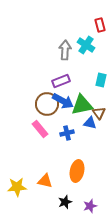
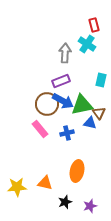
red rectangle: moved 6 px left
cyan cross: moved 1 px right, 1 px up
gray arrow: moved 3 px down
orange triangle: moved 2 px down
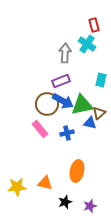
brown triangle: rotated 24 degrees clockwise
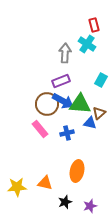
cyan rectangle: rotated 16 degrees clockwise
green triangle: moved 2 px left, 1 px up; rotated 15 degrees clockwise
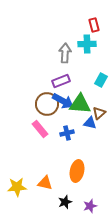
cyan cross: rotated 36 degrees counterclockwise
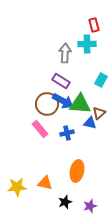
purple rectangle: rotated 54 degrees clockwise
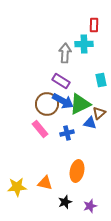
red rectangle: rotated 16 degrees clockwise
cyan cross: moved 3 px left
cyan rectangle: rotated 40 degrees counterclockwise
green triangle: rotated 30 degrees counterclockwise
